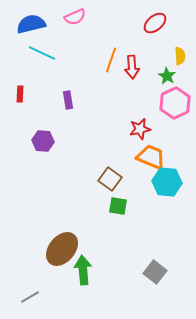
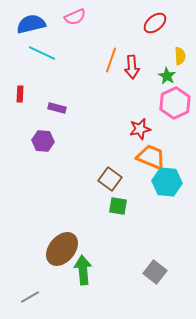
purple rectangle: moved 11 px left, 8 px down; rotated 66 degrees counterclockwise
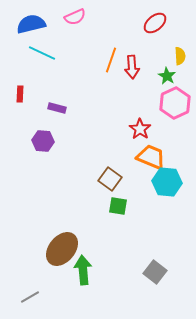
red star: rotated 25 degrees counterclockwise
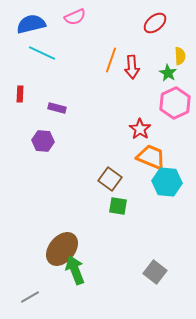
green star: moved 1 px right, 3 px up
green arrow: moved 8 px left; rotated 16 degrees counterclockwise
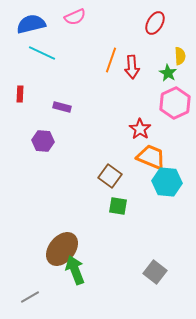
red ellipse: rotated 20 degrees counterclockwise
purple rectangle: moved 5 px right, 1 px up
brown square: moved 3 px up
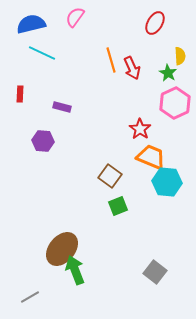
pink semicircle: rotated 150 degrees clockwise
orange line: rotated 35 degrees counterclockwise
red arrow: moved 1 px down; rotated 20 degrees counterclockwise
green square: rotated 30 degrees counterclockwise
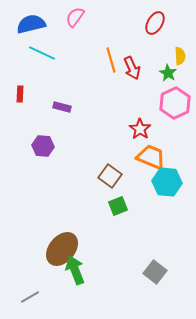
purple hexagon: moved 5 px down
